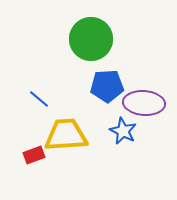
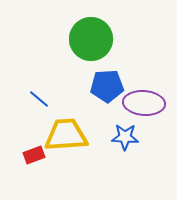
blue star: moved 2 px right, 6 px down; rotated 24 degrees counterclockwise
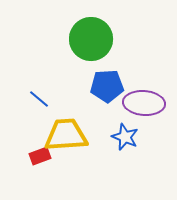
blue star: rotated 20 degrees clockwise
red rectangle: moved 6 px right, 1 px down
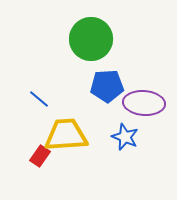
red rectangle: rotated 35 degrees counterclockwise
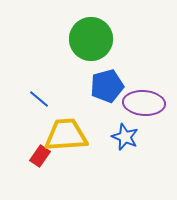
blue pentagon: rotated 12 degrees counterclockwise
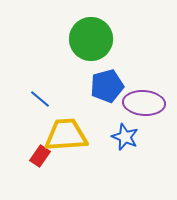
blue line: moved 1 px right
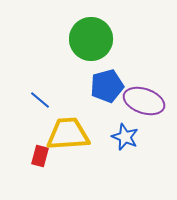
blue line: moved 1 px down
purple ellipse: moved 2 px up; rotated 15 degrees clockwise
yellow trapezoid: moved 2 px right, 1 px up
red rectangle: rotated 20 degrees counterclockwise
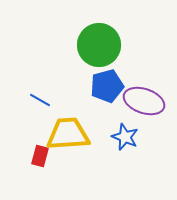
green circle: moved 8 px right, 6 px down
blue line: rotated 10 degrees counterclockwise
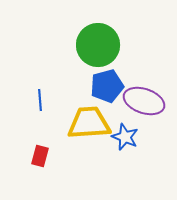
green circle: moved 1 px left
blue line: rotated 55 degrees clockwise
yellow trapezoid: moved 21 px right, 11 px up
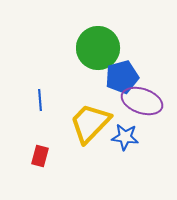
green circle: moved 3 px down
blue pentagon: moved 15 px right, 9 px up
purple ellipse: moved 2 px left
yellow trapezoid: moved 1 px right; rotated 42 degrees counterclockwise
blue star: rotated 16 degrees counterclockwise
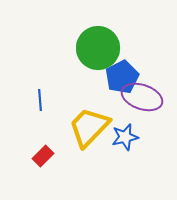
blue pentagon: rotated 12 degrees counterclockwise
purple ellipse: moved 4 px up
yellow trapezoid: moved 1 px left, 4 px down
blue star: rotated 20 degrees counterclockwise
red rectangle: moved 3 px right; rotated 30 degrees clockwise
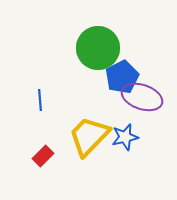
yellow trapezoid: moved 9 px down
